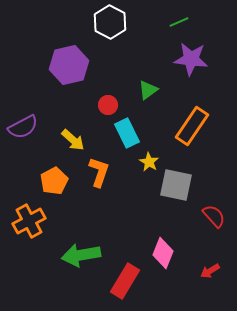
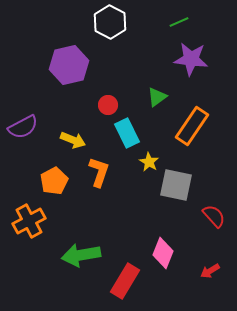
green triangle: moved 9 px right, 7 px down
yellow arrow: rotated 20 degrees counterclockwise
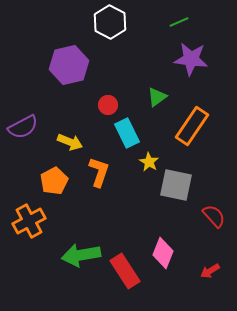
yellow arrow: moved 3 px left, 2 px down
red rectangle: moved 10 px up; rotated 64 degrees counterclockwise
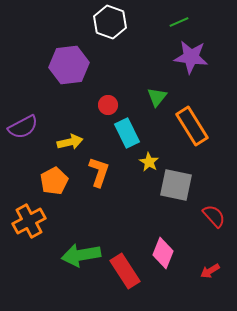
white hexagon: rotated 8 degrees counterclockwise
purple star: moved 2 px up
purple hexagon: rotated 6 degrees clockwise
green triangle: rotated 15 degrees counterclockwise
orange rectangle: rotated 66 degrees counterclockwise
yellow arrow: rotated 35 degrees counterclockwise
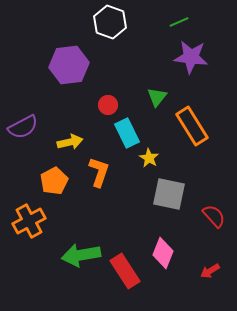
yellow star: moved 4 px up
gray square: moved 7 px left, 9 px down
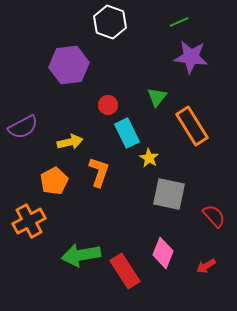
red arrow: moved 4 px left, 5 px up
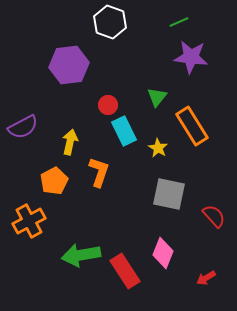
cyan rectangle: moved 3 px left, 2 px up
yellow arrow: rotated 65 degrees counterclockwise
yellow star: moved 9 px right, 10 px up
red arrow: moved 12 px down
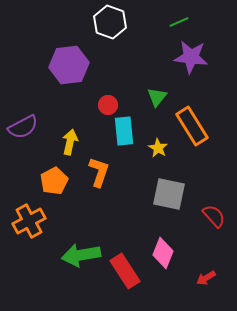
cyan rectangle: rotated 20 degrees clockwise
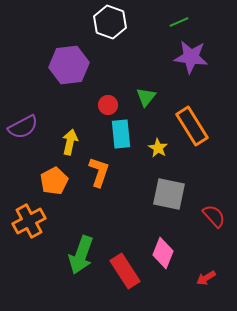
green triangle: moved 11 px left
cyan rectangle: moved 3 px left, 3 px down
green arrow: rotated 60 degrees counterclockwise
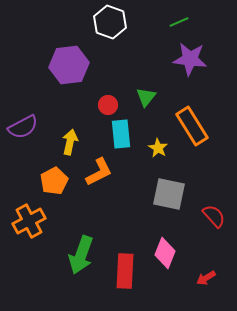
purple star: moved 1 px left, 2 px down
orange L-shape: rotated 44 degrees clockwise
pink diamond: moved 2 px right
red rectangle: rotated 36 degrees clockwise
